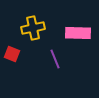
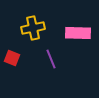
red square: moved 4 px down
purple line: moved 4 px left
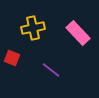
pink rectangle: rotated 45 degrees clockwise
purple line: moved 11 px down; rotated 30 degrees counterclockwise
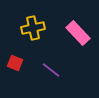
red square: moved 3 px right, 5 px down
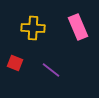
yellow cross: rotated 15 degrees clockwise
pink rectangle: moved 6 px up; rotated 20 degrees clockwise
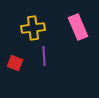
yellow cross: rotated 10 degrees counterclockwise
purple line: moved 7 px left, 14 px up; rotated 48 degrees clockwise
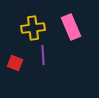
pink rectangle: moved 7 px left
purple line: moved 1 px left, 1 px up
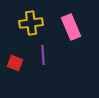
yellow cross: moved 2 px left, 5 px up
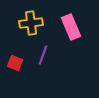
purple line: rotated 24 degrees clockwise
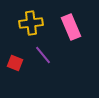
purple line: rotated 60 degrees counterclockwise
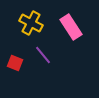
yellow cross: rotated 35 degrees clockwise
pink rectangle: rotated 10 degrees counterclockwise
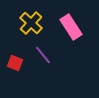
yellow cross: rotated 15 degrees clockwise
